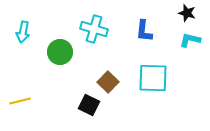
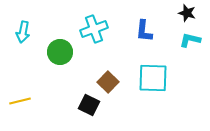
cyan cross: rotated 36 degrees counterclockwise
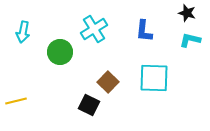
cyan cross: rotated 12 degrees counterclockwise
cyan square: moved 1 px right
yellow line: moved 4 px left
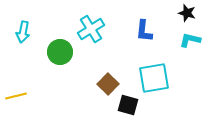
cyan cross: moved 3 px left
cyan square: rotated 12 degrees counterclockwise
brown square: moved 2 px down
yellow line: moved 5 px up
black square: moved 39 px right; rotated 10 degrees counterclockwise
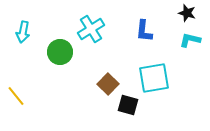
yellow line: rotated 65 degrees clockwise
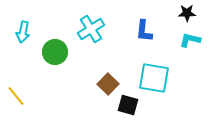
black star: rotated 18 degrees counterclockwise
green circle: moved 5 px left
cyan square: rotated 20 degrees clockwise
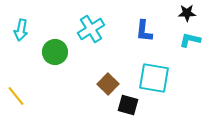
cyan arrow: moved 2 px left, 2 px up
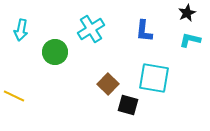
black star: rotated 24 degrees counterclockwise
yellow line: moved 2 px left; rotated 25 degrees counterclockwise
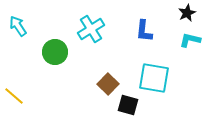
cyan arrow: moved 3 px left, 4 px up; rotated 135 degrees clockwise
yellow line: rotated 15 degrees clockwise
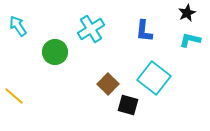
cyan square: rotated 28 degrees clockwise
